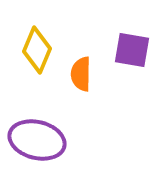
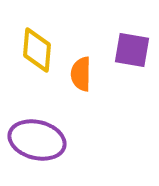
yellow diamond: rotated 18 degrees counterclockwise
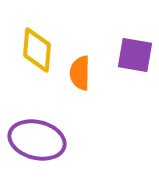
purple square: moved 3 px right, 5 px down
orange semicircle: moved 1 px left, 1 px up
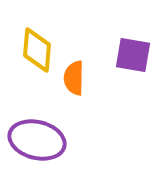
purple square: moved 2 px left
orange semicircle: moved 6 px left, 5 px down
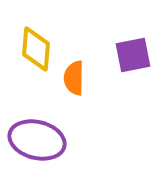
yellow diamond: moved 1 px left, 1 px up
purple square: rotated 21 degrees counterclockwise
